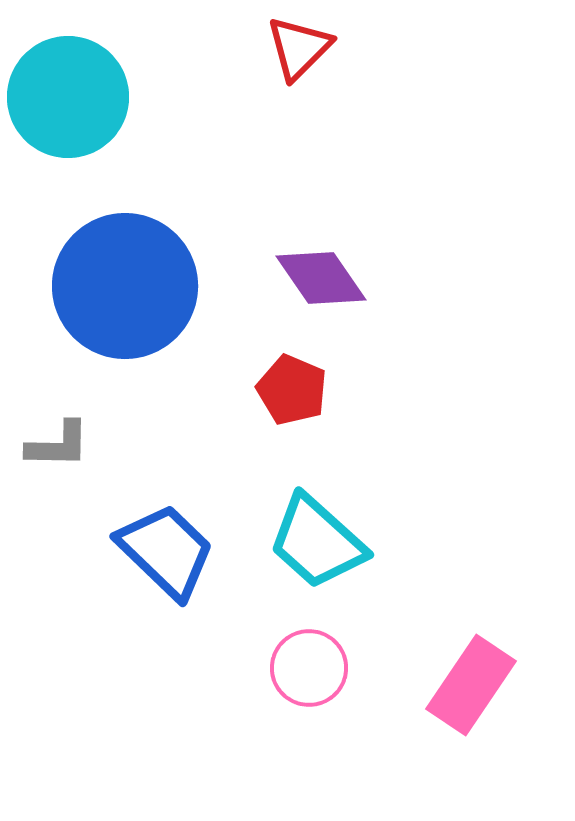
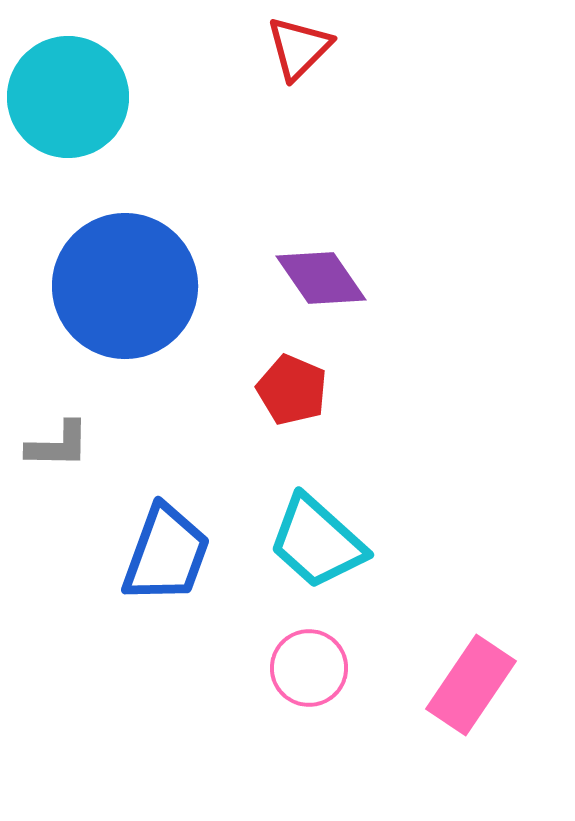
blue trapezoid: moved 3 px down; rotated 66 degrees clockwise
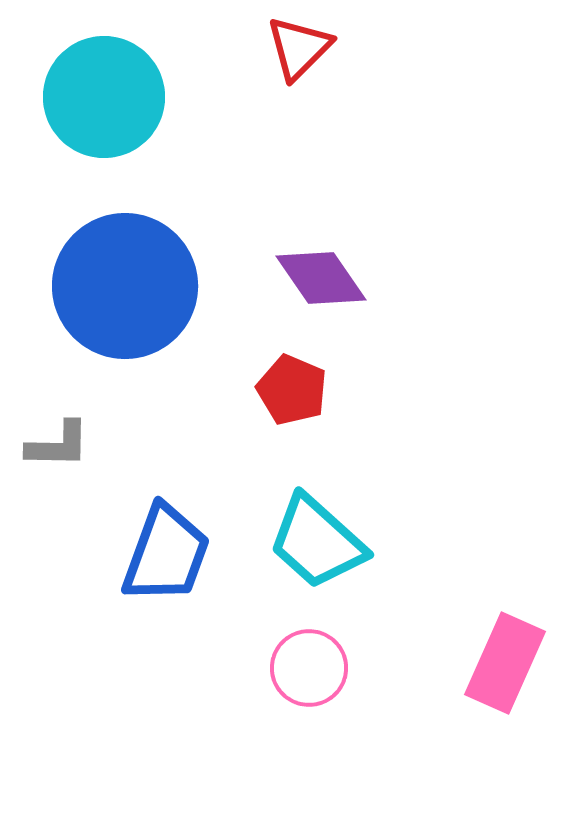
cyan circle: moved 36 px right
pink rectangle: moved 34 px right, 22 px up; rotated 10 degrees counterclockwise
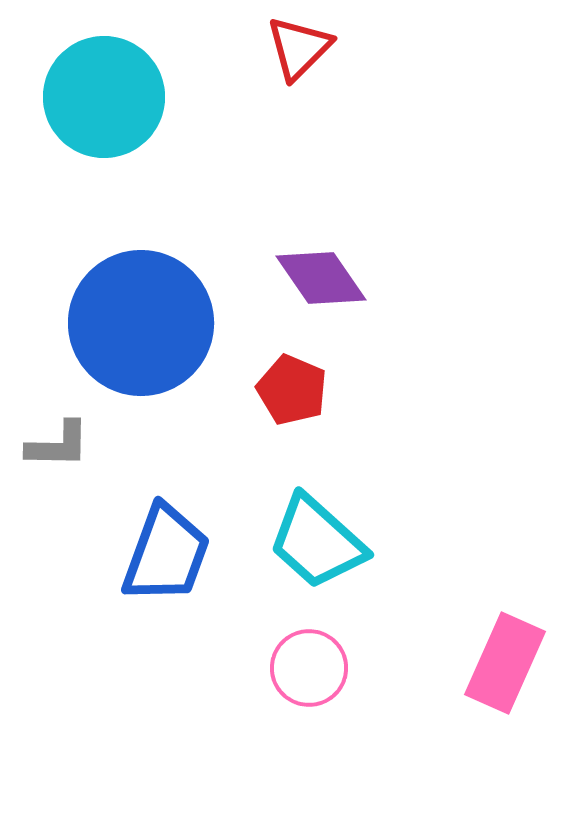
blue circle: moved 16 px right, 37 px down
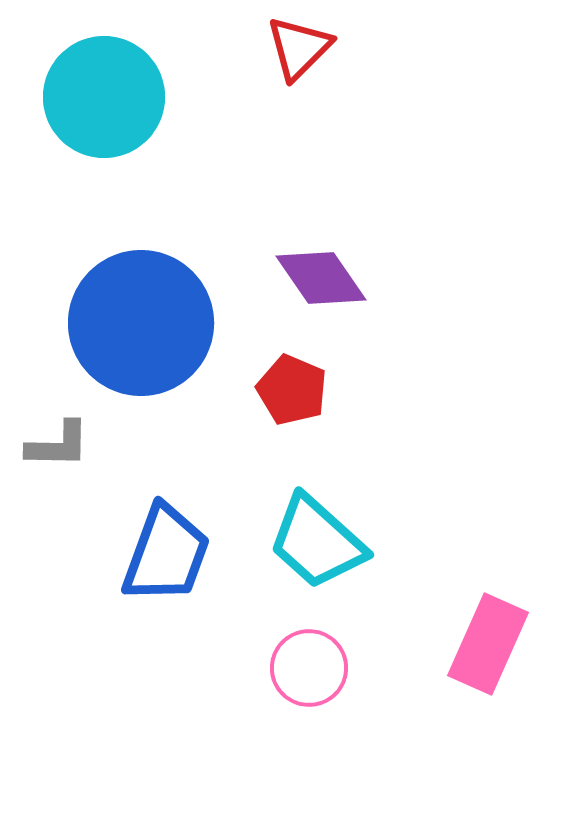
pink rectangle: moved 17 px left, 19 px up
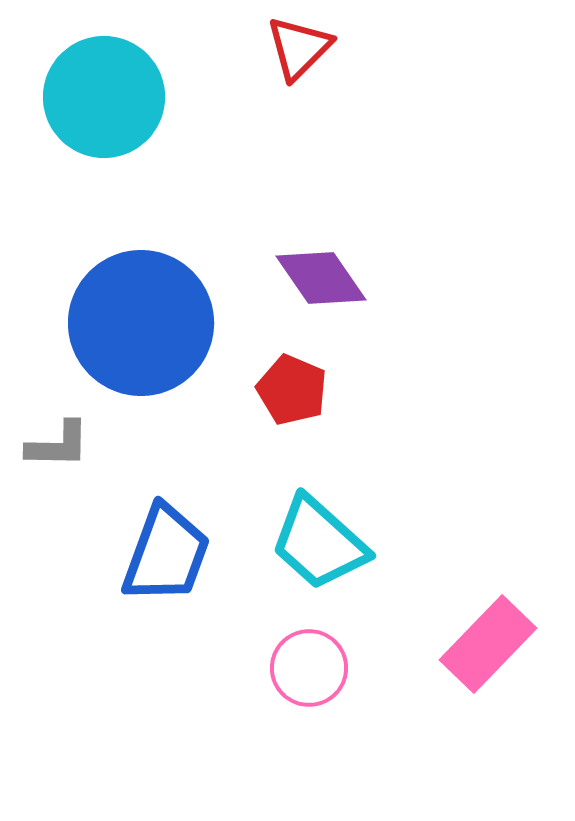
cyan trapezoid: moved 2 px right, 1 px down
pink rectangle: rotated 20 degrees clockwise
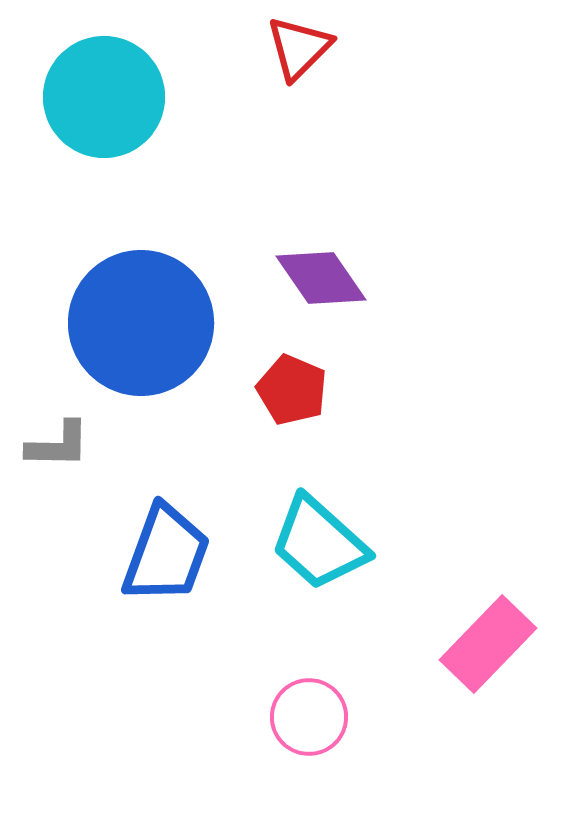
pink circle: moved 49 px down
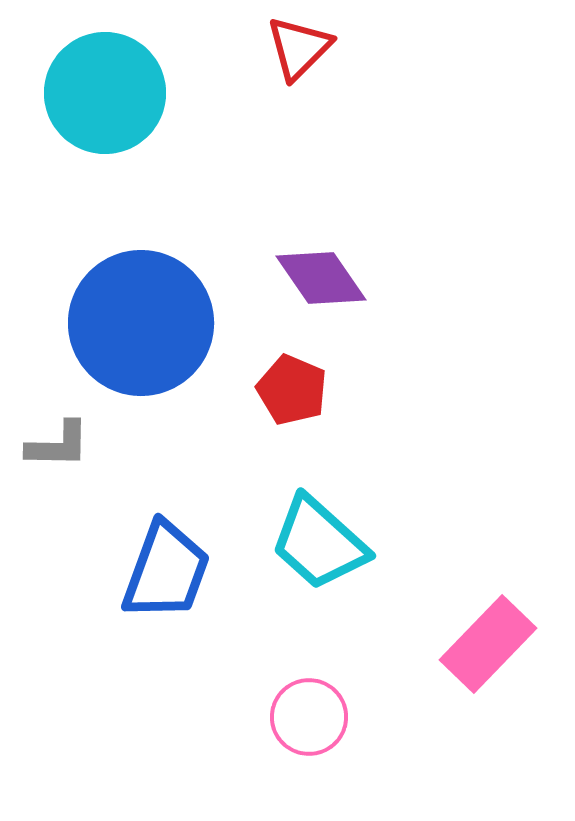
cyan circle: moved 1 px right, 4 px up
blue trapezoid: moved 17 px down
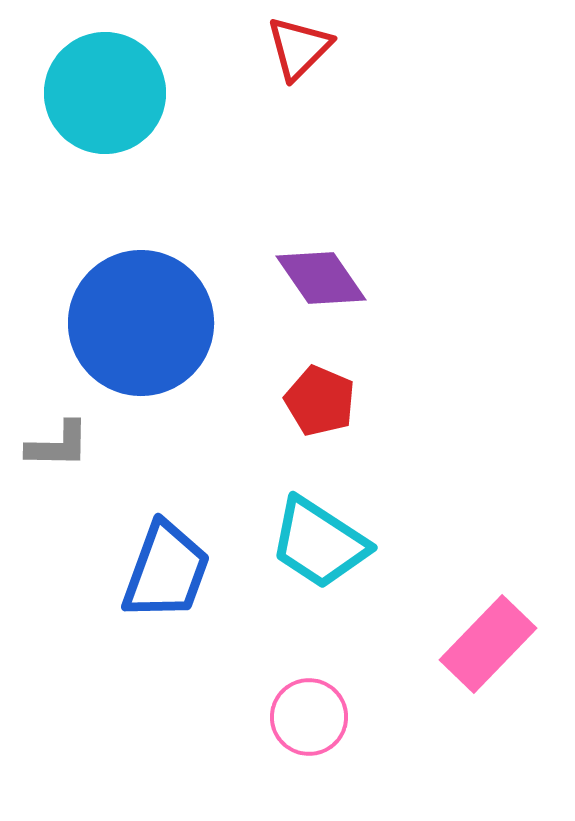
red pentagon: moved 28 px right, 11 px down
cyan trapezoid: rotated 9 degrees counterclockwise
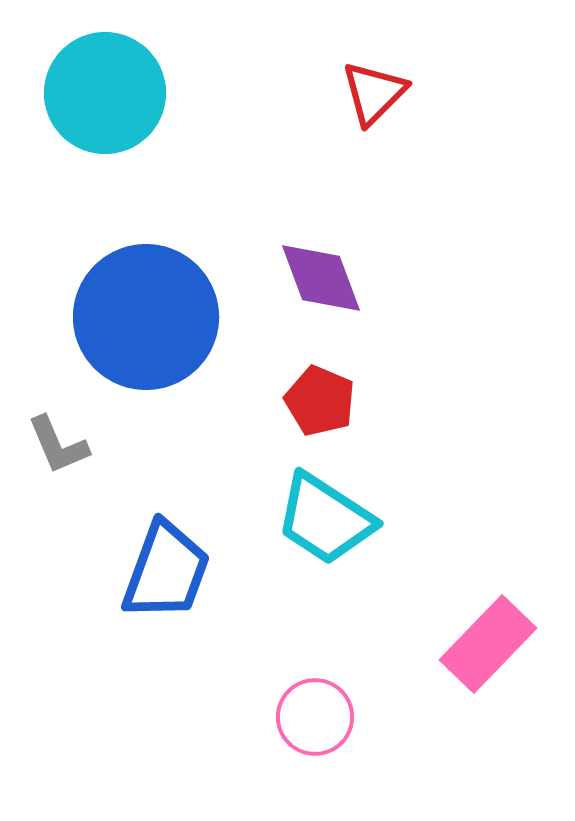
red triangle: moved 75 px right, 45 px down
purple diamond: rotated 14 degrees clockwise
blue circle: moved 5 px right, 6 px up
gray L-shape: rotated 66 degrees clockwise
cyan trapezoid: moved 6 px right, 24 px up
pink circle: moved 6 px right
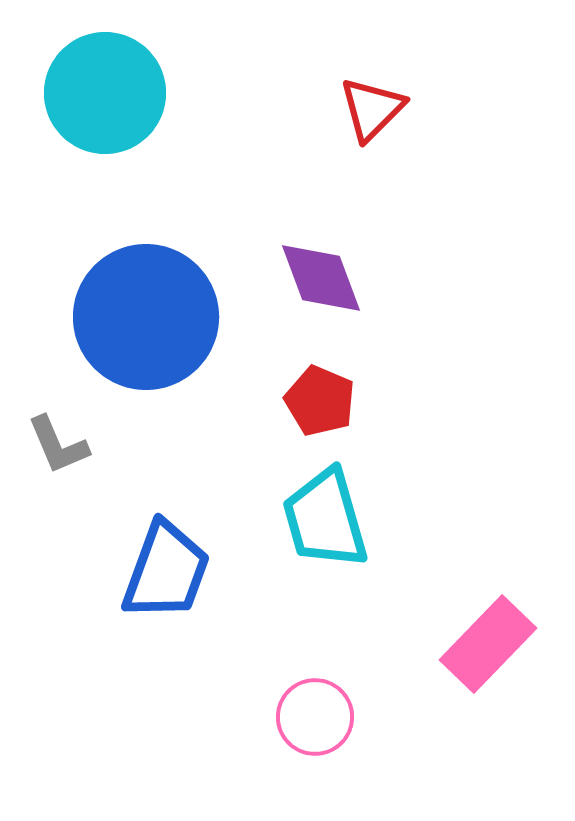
red triangle: moved 2 px left, 16 px down
cyan trapezoid: rotated 41 degrees clockwise
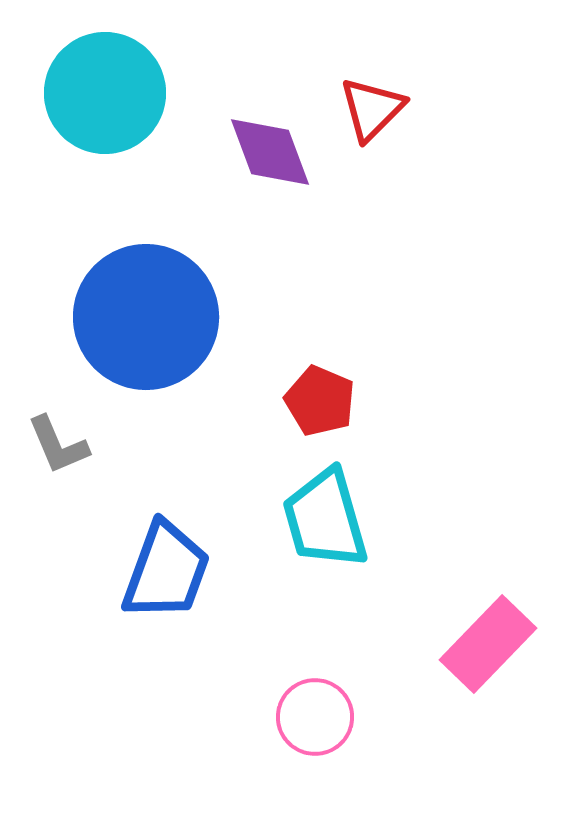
purple diamond: moved 51 px left, 126 px up
